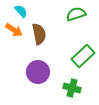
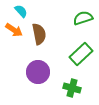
green semicircle: moved 7 px right, 4 px down
green rectangle: moved 2 px left, 2 px up
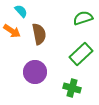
orange arrow: moved 2 px left, 1 px down
purple circle: moved 3 px left
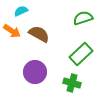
cyan semicircle: rotated 72 degrees counterclockwise
brown semicircle: rotated 50 degrees counterclockwise
green cross: moved 5 px up
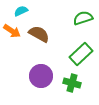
purple circle: moved 6 px right, 4 px down
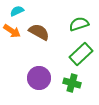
cyan semicircle: moved 4 px left
green semicircle: moved 4 px left, 6 px down
brown semicircle: moved 2 px up
purple circle: moved 2 px left, 2 px down
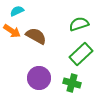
brown semicircle: moved 3 px left, 4 px down
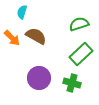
cyan semicircle: moved 5 px right, 1 px down; rotated 48 degrees counterclockwise
orange arrow: moved 7 px down; rotated 12 degrees clockwise
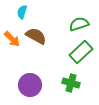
orange arrow: moved 1 px down
green rectangle: moved 2 px up
purple circle: moved 9 px left, 7 px down
green cross: moved 1 px left
